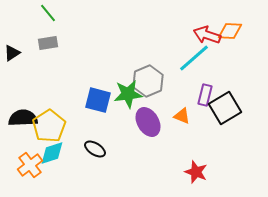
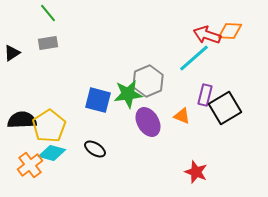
black semicircle: moved 1 px left, 2 px down
cyan diamond: rotated 32 degrees clockwise
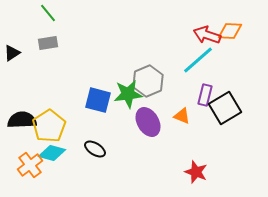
cyan line: moved 4 px right, 2 px down
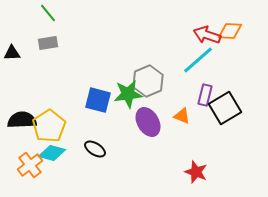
black triangle: rotated 30 degrees clockwise
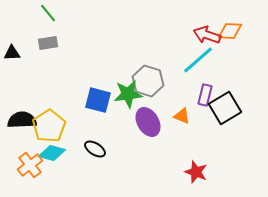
gray hexagon: rotated 20 degrees counterclockwise
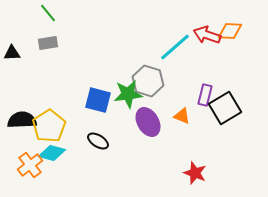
cyan line: moved 23 px left, 13 px up
black ellipse: moved 3 px right, 8 px up
red star: moved 1 px left, 1 px down
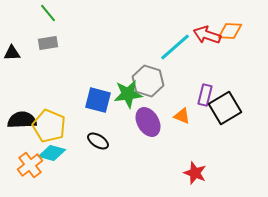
yellow pentagon: rotated 16 degrees counterclockwise
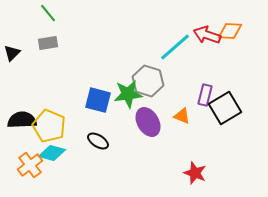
black triangle: rotated 42 degrees counterclockwise
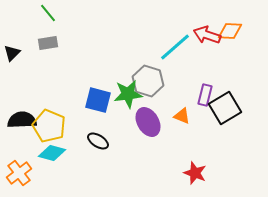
orange cross: moved 11 px left, 8 px down
